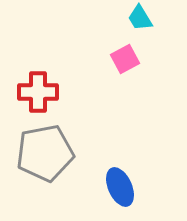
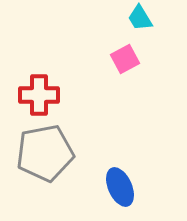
red cross: moved 1 px right, 3 px down
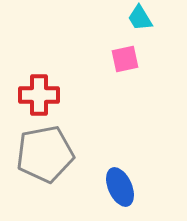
pink square: rotated 16 degrees clockwise
gray pentagon: moved 1 px down
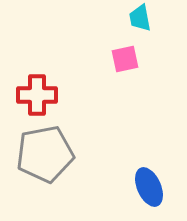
cyan trapezoid: rotated 20 degrees clockwise
red cross: moved 2 px left
blue ellipse: moved 29 px right
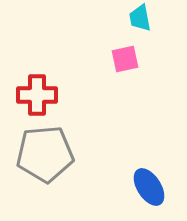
gray pentagon: rotated 6 degrees clockwise
blue ellipse: rotated 9 degrees counterclockwise
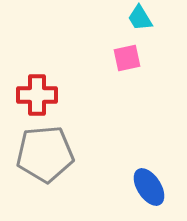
cyan trapezoid: rotated 20 degrees counterclockwise
pink square: moved 2 px right, 1 px up
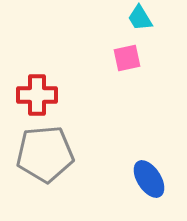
blue ellipse: moved 8 px up
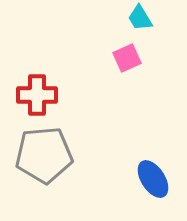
pink square: rotated 12 degrees counterclockwise
gray pentagon: moved 1 px left, 1 px down
blue ellipse: moved 4 px right
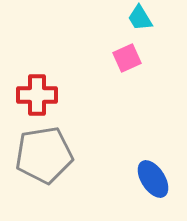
gray pentagon: rotated 4 degrees counterclockwise
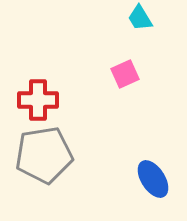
pink square: moved 2 px left, 16 px down
red cross: moved 1 px right, 5 px down
